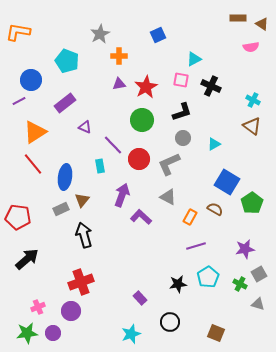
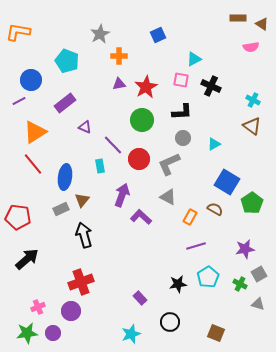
black L-shape at (182, 112): rotated 15 degrees clockwise
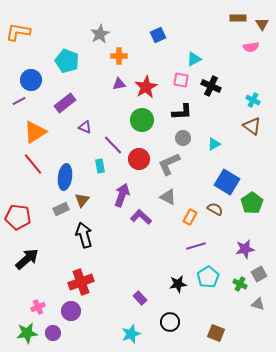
brown triangle at (262, 24): rotated 24 degrees clockwise
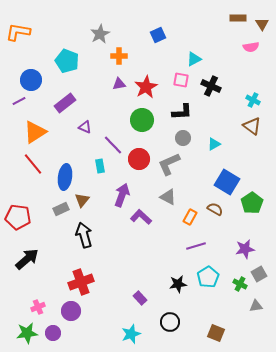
gray triangle at (258, 304): moved 2 px left, 2 px down; rotated 24 degrees counterclockwise
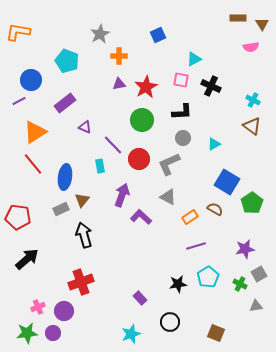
orange rectangle at (190, 217): rotated 28 degrees clockwise
purple circle at (71, 311): moved 7 px left
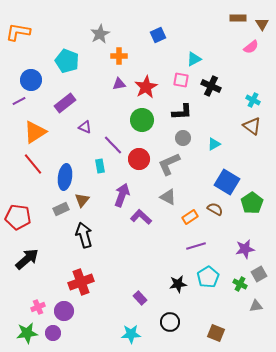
pink semicircle at (251, 47): rotated 28 degrees counterclockwise
cyan star at (131, 334): rotated 18 degrees clockwise
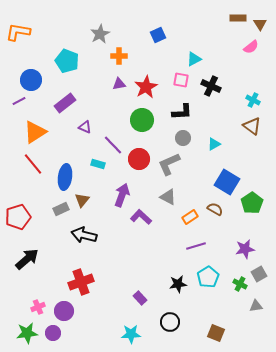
brown triangle at (262, 24): moved 2 px left
cyan rectangle at (100, 166): moved 2 px left, 2 px up; rotated 64 degrees counterclockwise
red pentagon at (18, 217): rotated 25 degrees counterclockwise
black arrow at (84, 235): rotated 60 degrees counterclockwise
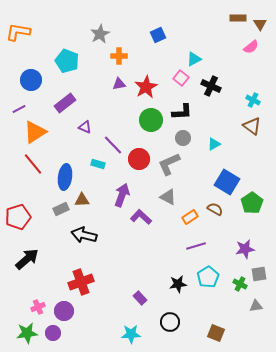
pink square at (181, 80): moved 2 px up; rotated 28 degrees clockwise
purple line at (19, 101): moved 8 px down
green circle at (142, 120): moved 9 px right
brown triangle at (82, 200): rotated 49 degrees clockwise
gray square at (259, 274): rotated 21 degrees clockwise
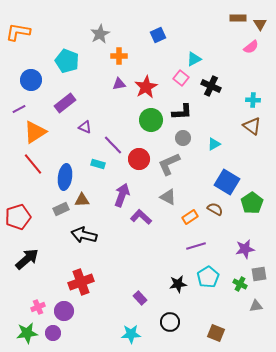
cyan cross at (253, 100): rotated 24 degrees counterclockwise
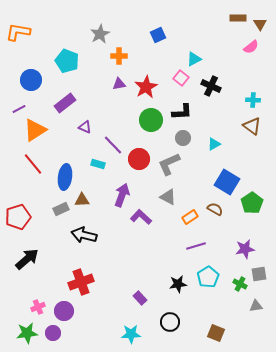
orange triangle at (35, 132): moved 2 px up
